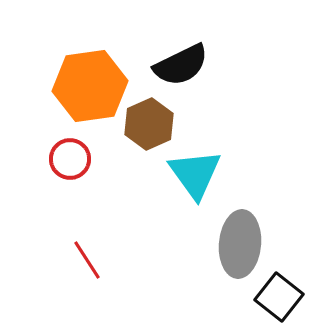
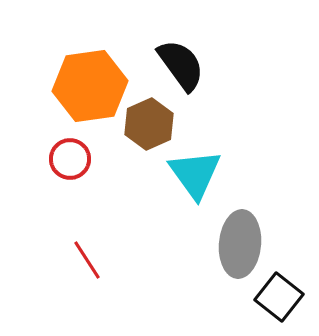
black semicircle: rotated 100 degrees counterclockwise
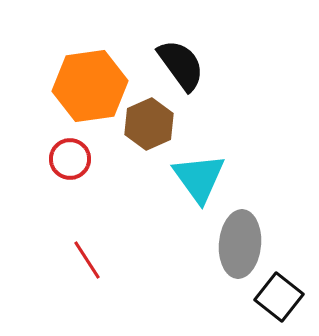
cyan triangle: moved 4 px right, 4 px down
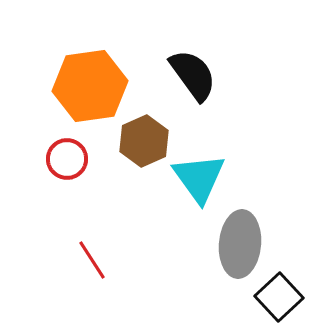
black semicircle: moved 12 px right, 10 px down
brown hexagon: moved 5 px left, 17 px down
red circle: moved 3 px left
red line: moved 5 px right
black square: rotated 9 degrees clockwise
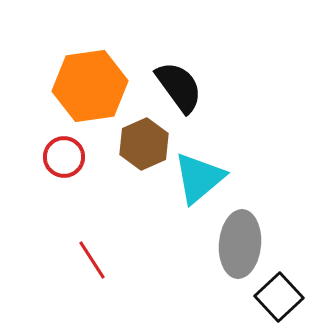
black semicircle: moved 14 px left, 12 px down
brown hexagon: moved 3 px down
red circle: moved 3 px left, 2 px up
cyan triangle: rotated 26 degrees clockwise
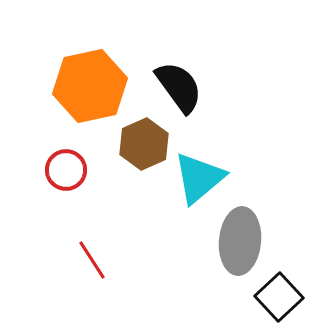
orange hexagon: rotated 4 degrees counterclockwise
red circle: moved 2 px right, 13 px down
gray ellipse: moved 3 px up
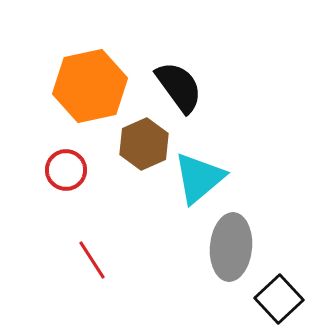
gray ellipse: moved 9 px left, 6 px down
black square: moved 2 px down
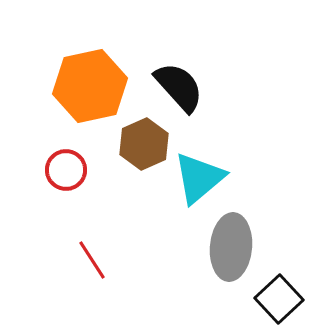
black semicircle: rotated 6 degrees counterclockwise
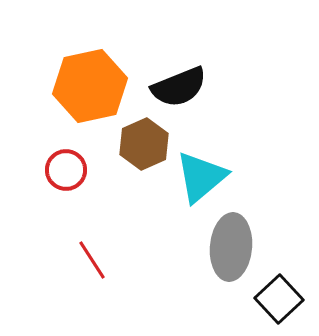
black semicircle: rotated 110 degrees clockwise
cyan triangle: moved 2 px right, 1 px up
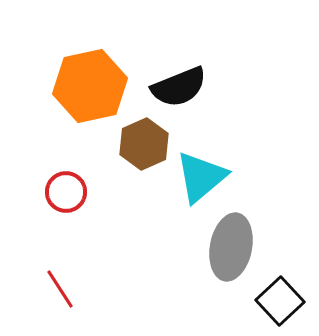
red circle: moved 22 px down
gray ellipse: rotated 6 degrees clockwise
red line: moved 32 px left, 29 px down
black square: moved 1 px right, 2 px down
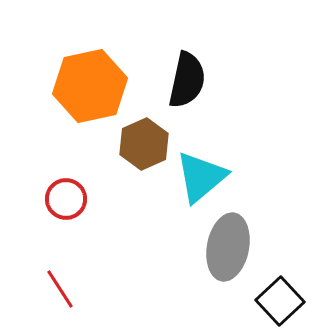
black semicircle: moved 8 px right, 7 px up; rotated 56 degrees counterclockwise
red circle: moved 7 px down
gray ellipse: moved 3 px left
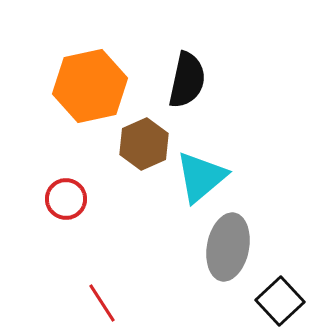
red line: moved 42 px right, 14 px down
